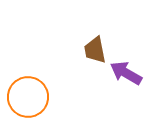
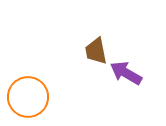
brown trapezoid: moved 1 px right, 1 px down
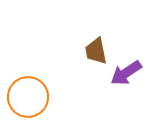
purple arrow: rotated 64 degrees counterclockwise
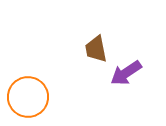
brown trapezoid: moved 2 px up
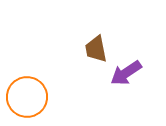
orange circle: moved 1 px left
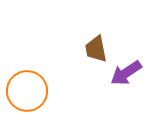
orange circle: moved 6 px up
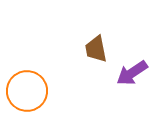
purple arrow: moved 6 px right
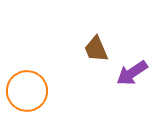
brown trapezoid: rotated 12 degrees counterclockwise
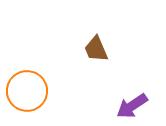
purple arrow: moved 33 px down
